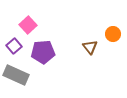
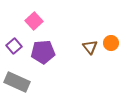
pink square: moved 6 px right, 4 px up
orange circle: moved 2 px left, 9 px down
gray rectangle: moved 1 px right, 7 px down
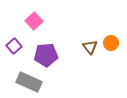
purple pentagon: moved 3 px right, 3 px down
gray rectangle: moved 12 px right
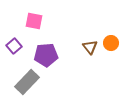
pink square: rotated 36 degrees counterclockwise
gray rectangle: moved 2 px left; rotated 70 degrees counterclockwise
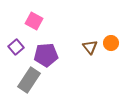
pink square: rotated 18 degrees clockwise
purple square: moved 2 px right, 1 px down
gray rectangle: moved 2 px right, 2 px up; rotated 10 degrees counterclockwise
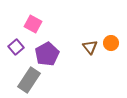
pink square: moved 1 px left, 3 px down
purple pentagon: moved 1 px right, 1 px up; rotated 25 degrees counterclockwise
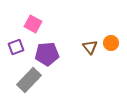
purple square: rotated 21 degrees clockwise
purple pentagon: rotated 25 degrees clockwise
gray rectangle: rotated 10 degrees clockwise
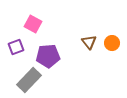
orange circle: moved 1 px right
brown triangle: moved 1 px left, 5 px up
purple pentagon: moved 1 px right, 2 px down
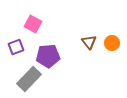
gray rectangle: moved 1 px up
